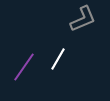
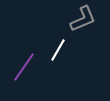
white line: moved 9 px up
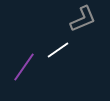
white line: rotated 25 degrees clockwise
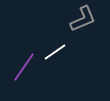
white line: moved 3 px left, 2 px down
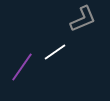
purple line: moved 2 px left
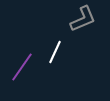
white line: rotated 30 degrees counterclockwise
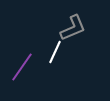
gray L-shape: moved 10 px left, 9 px down
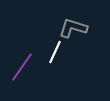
gray L-shape: rotated 140 degrees counterclockwise
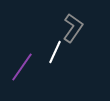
gray L-shape: rotated 108 degrees clockwise
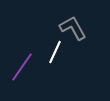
gray L-shape: rotated 64 degrees counterclockwise
